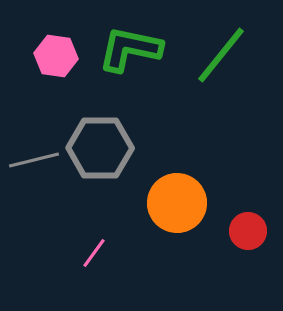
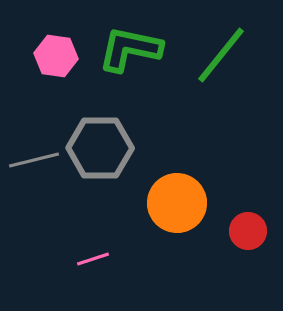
pink line: moved 1 px left, 6 px down; rotated 36 degrees clockwise
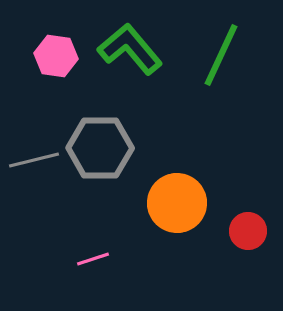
green L-shape: rotated 38 degrees clockwise
green line: rotated 14 degrees counterclockwise
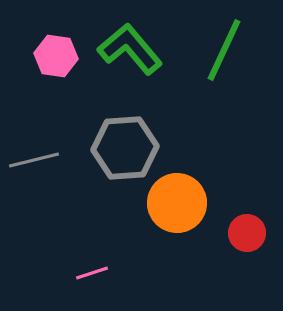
green line: moved 3 px right, 5 px up
gray hexagon: moved 25 px right; rotated 4 degrees counterclockwise
red circle: moved 1 px left, 2 px down
pink line: moved 1 px left, 14 px down
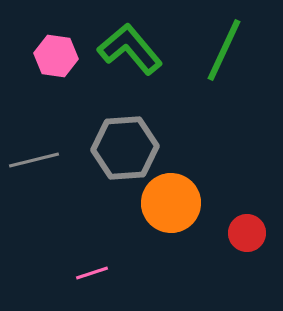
orange circle: moved 6 px left
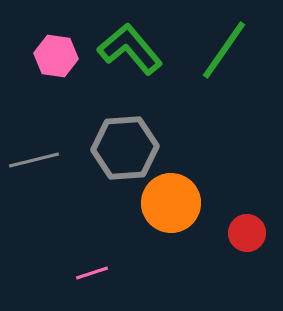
green line: rotated 10 degrees clockwise
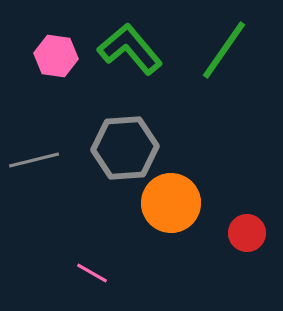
pink line: rotated 48 degrees clockwise
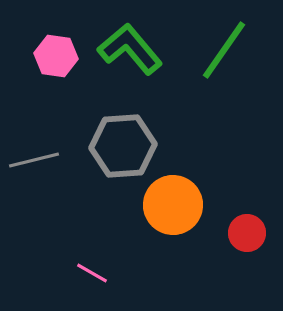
gray hexagon: moved 2 px left, 2 px up
orange circle: moved 2 px right, 2 px down
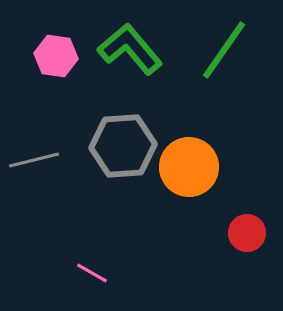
orange circle: moved 16 px right, 38 px up
